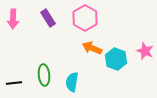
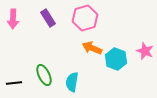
pink hexagon: rotated 15 degrees clockwise
green ellipse: rotated 20 degrees counterclockwise
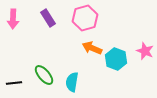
green ellipse: rotated 15 degrees counterclockwise
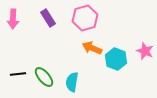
green ellipse: moved 2 px down
black line: moved 4 px right, 9 px up
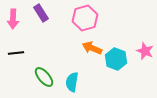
purple rectangle: moved 7 px left, 5 px up
black line: moved 2 px left, 21 px up
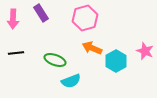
cyan hexagon: moved 2 px down; rotated 10 degrees clockwise
green ellipse: moved 11 px right, 17 px up; rotated 30 degrees counterclockwise
cyan semicircle: moved 1 px left, 1 px up; rotated 120 degrees counterclockwise
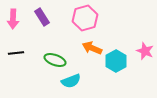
purple rectangle: moved 1 px right, 4 px down
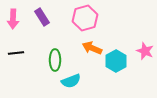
green ellipse: rotated 70 degrees clockwise
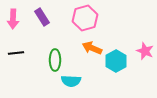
cyan semicircle: rotated 24 degrees clockwise
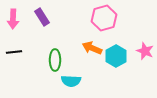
pink hexagon: moved 19 px right
black line: moved 2 px left, 1 px up
cyan hexagon: moved 5 px up
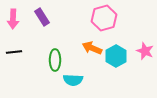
cyan semicircle: moved 2 px right, 1 px up
